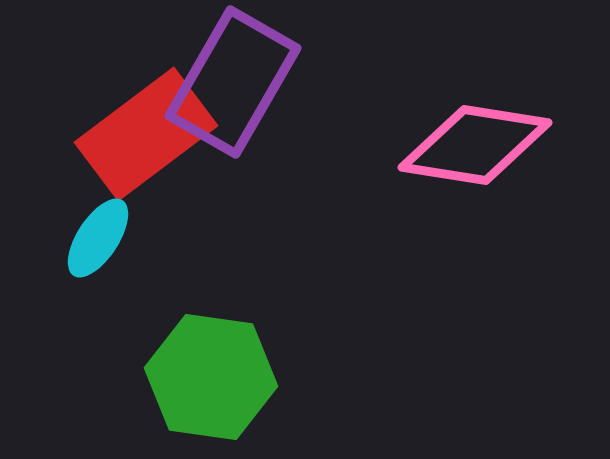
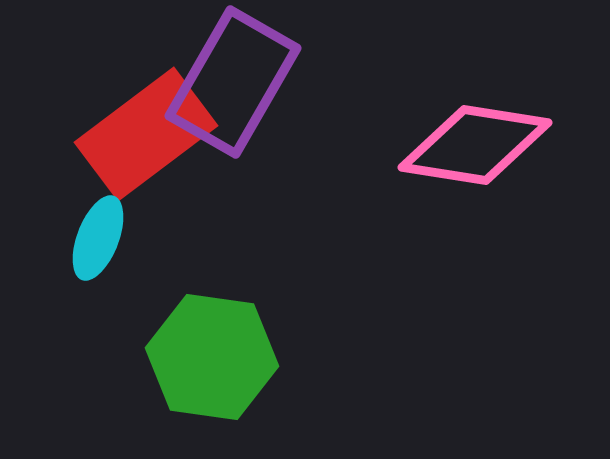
cyan ellipse: rotated 12 degrees counterclockwise
green hexagon: moved 1 px right, 20 px up
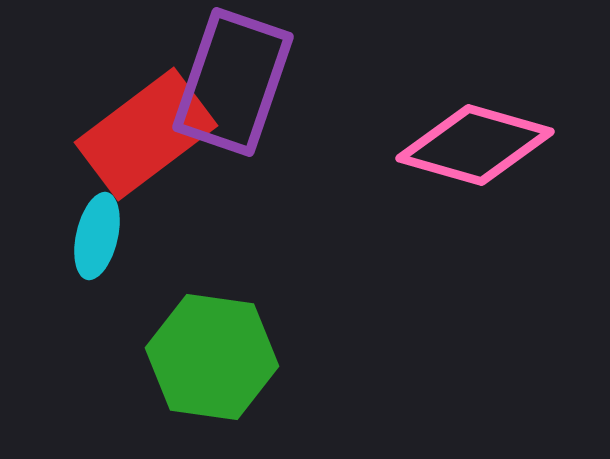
purple rectangle: rotated 11 degrees counterclockwise
pink diamond: rotated 7 degrees clockwise
cyan ellipse: moved 1 px left, 2 px up; rotated 8 degrees counterclockwise
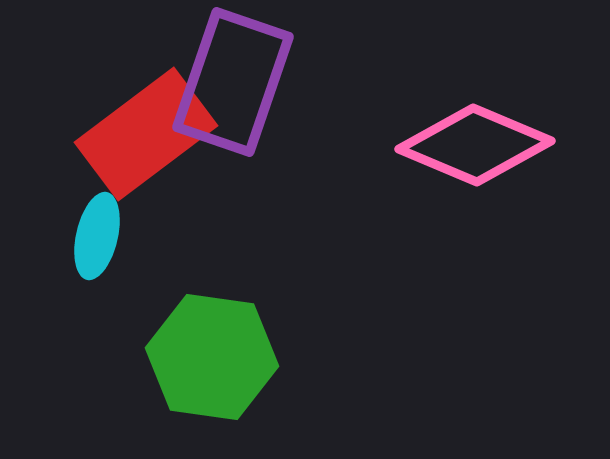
pink diamond: rotated 7 degrees clockwise
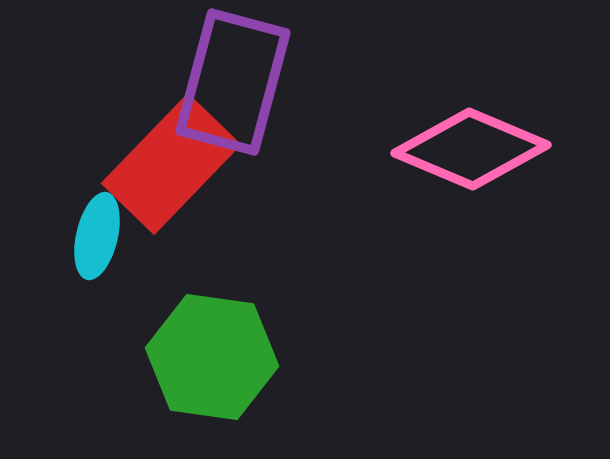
purple rectangle: rotated 4 degrees counterclockwise
red rectangle: moved 25 px right, 30 px down; rotated 9 degrees counterclockwise
pink diamond: moved 4 px left, 4 px down
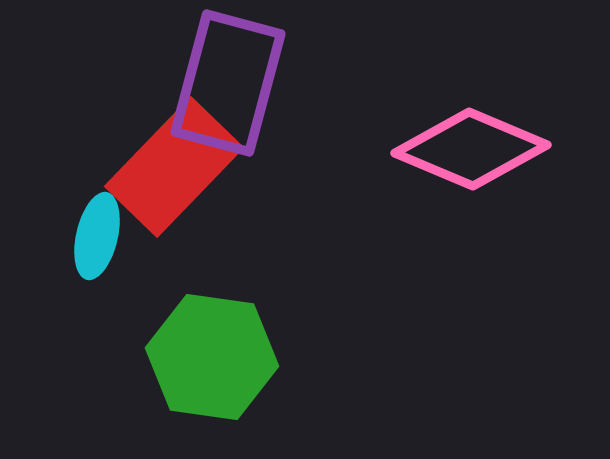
purple rectangle: moved 5 px left, 1 px down
red rectangle: moved 3 px right, 3 px down
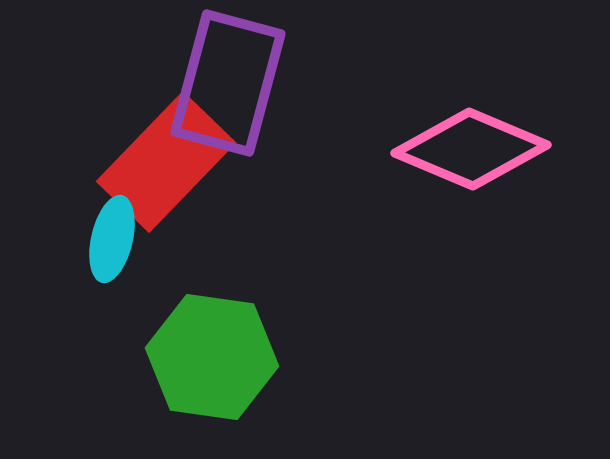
red rectangle: moved 8 px left, 5 px up
cyan ellipse: moved 15 px right, 3 px down
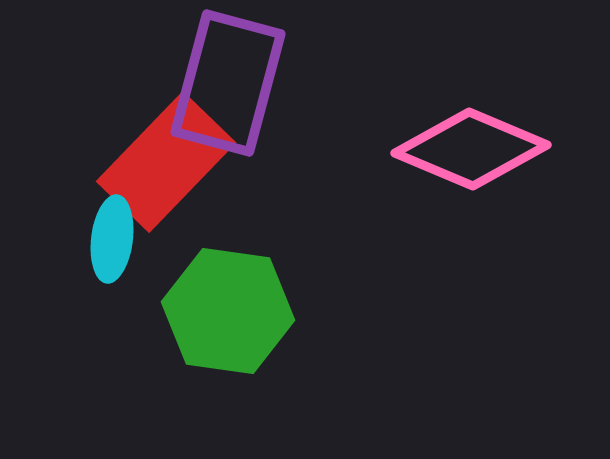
cyan ellipse: rotated 6 degrees counterclockwise
green hexagon: moved 16 px right, 46 px up
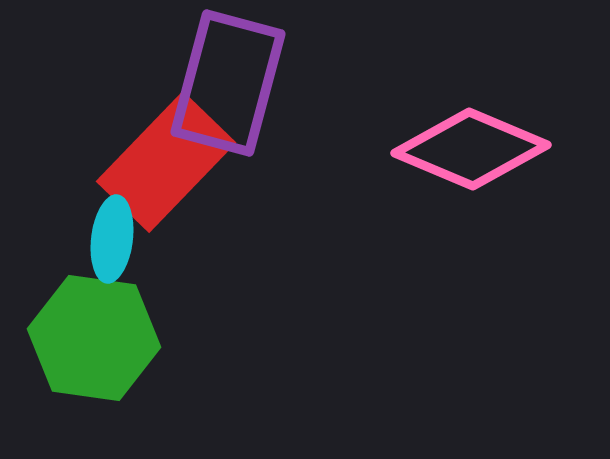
green hexagon: moved 134 px left, 27 px down
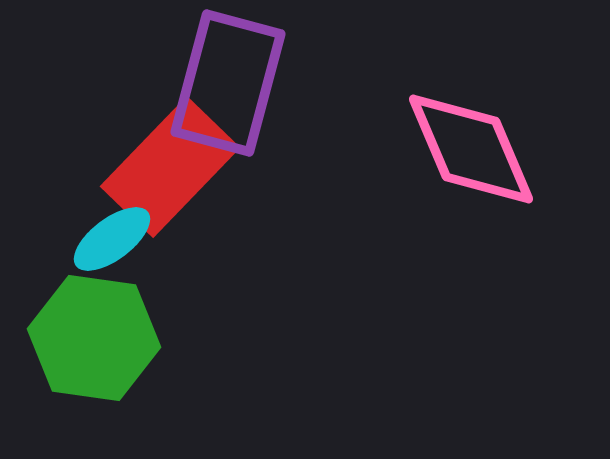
pink diamond: rotated 44 degrees clockwise
red rectangle: moved 4 px right, 5 px down
cyan ellipse: rotated 46 degrees clockwise
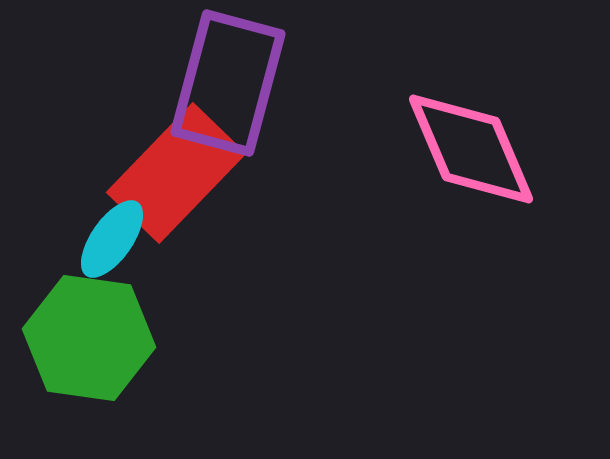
red rectangle: moved 6 px right, 6 px down
cyan ellipse: rotated 18 degrees counterclockwise
green hexagon: moved 5 px left
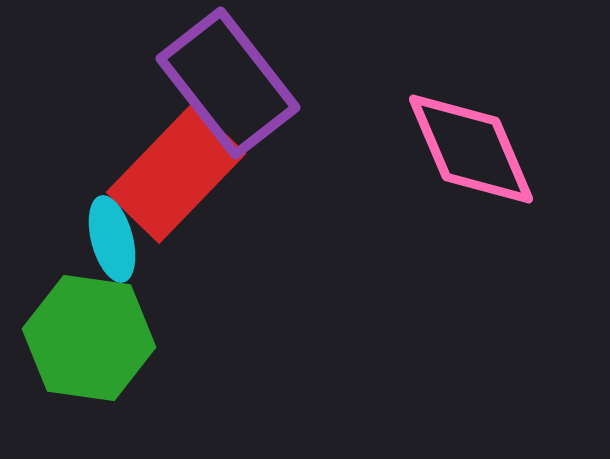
purple rectangle: rotated 53 degrees counterclockwise
cyan ellipse: rotated 50 degrees counterclockwise
